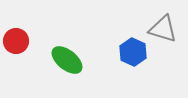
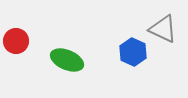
gray triangle: rotated 8 degrees clockwise
green ellipse: rotated 16 degrees counterclockwise
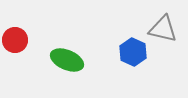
gray triangle: rotated 12 degrees counterclockwise
red circle: moved 1 px left, 1 px up
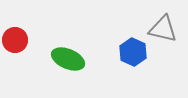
green ellipse: moved 1 px right, 1 px up
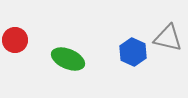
gray triangle: moved 5 px right, 9 px down
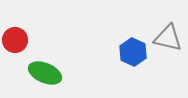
green ellipse: moved 23 px left, 14 px down
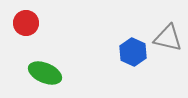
red circle: moved 11 px right, 17 px up
